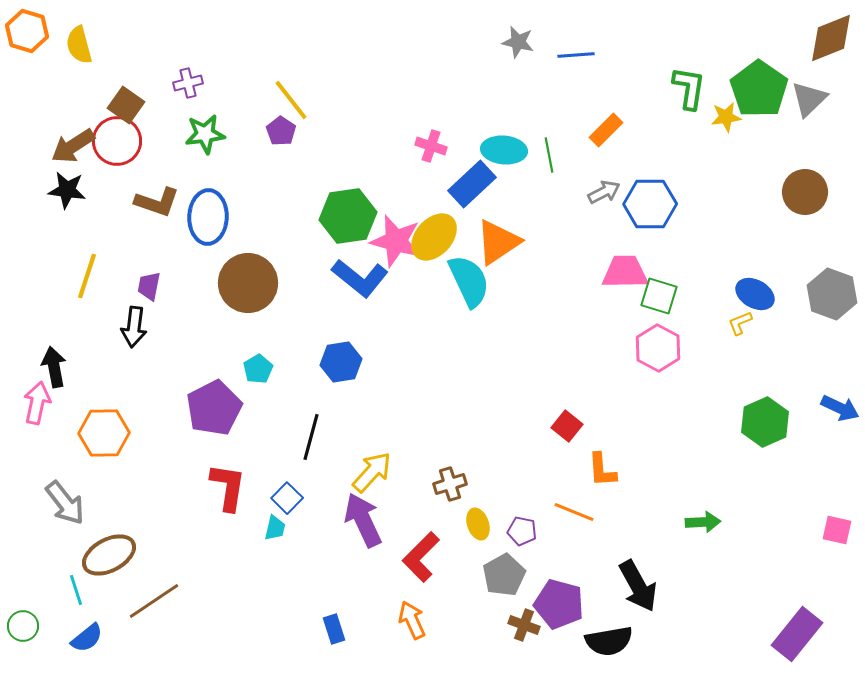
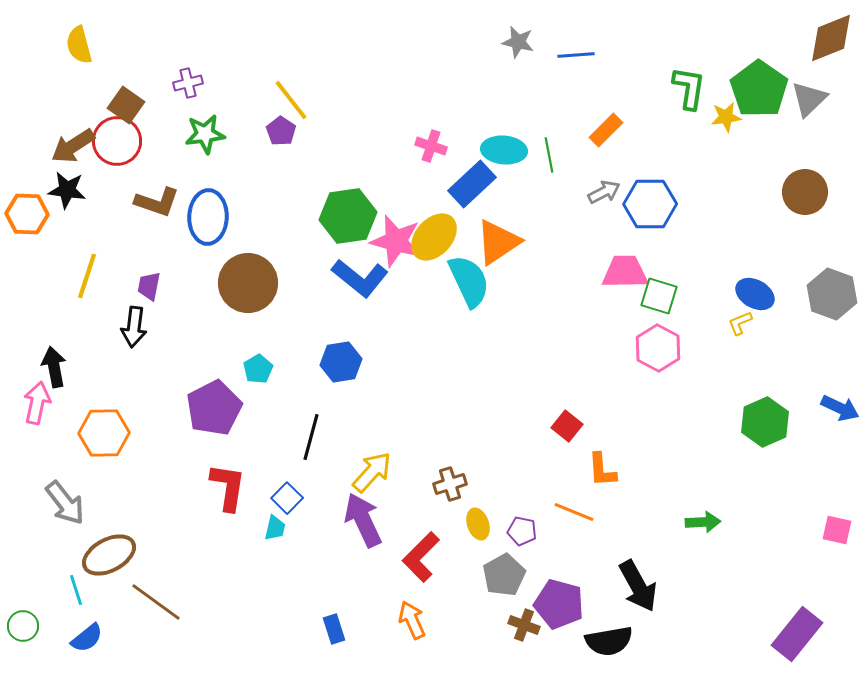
orange hexagon at (27, 31): moved 183 px down; rotated 15 degrees counterclockwise
brown line at (154, 601): moved 2 px right, 1 px down; rotated 70 degrees clockwise
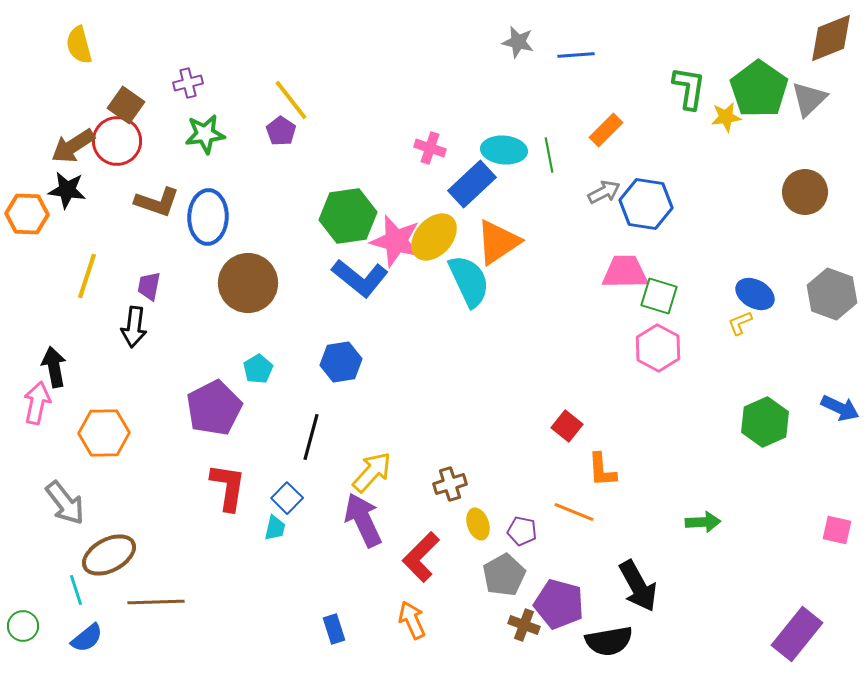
pink cross at (431, 146): moved 1 px left, 2 px down
blue hexagon at (650, 204): moved 4 px left; rotated 9 degrees clockwise
brown line at (156, 602): rotated 38 degrees counterclockwise
